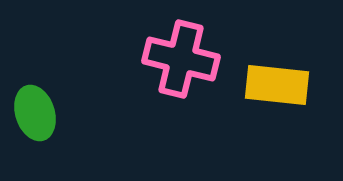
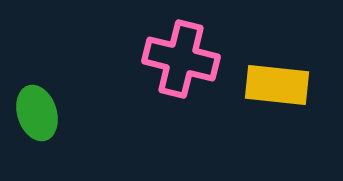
green ellipse: moved 2 px right
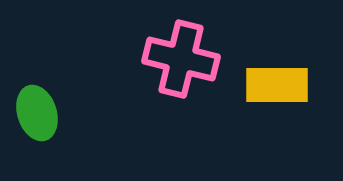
yellow rectangle: rotated 6 degrees counterclockwise
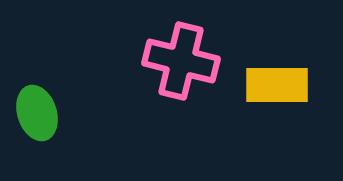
pink cross: moved 2 px down
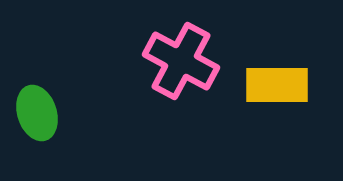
pink cross: rotated 14 degrees clockwise
